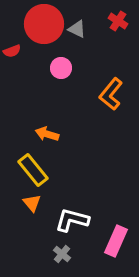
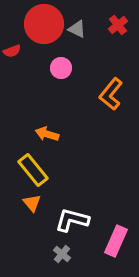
red cross: moved 4 px down; rotated 18 degrees clockwise
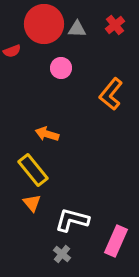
red cross: moved 3 px left
gray triangle: rotated 24 degrees counterclockwise
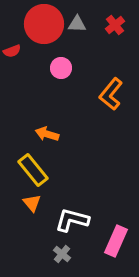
gray triangle: moved 5 px up
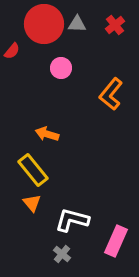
red semicircle: rotated 30 degrees counterclockwise
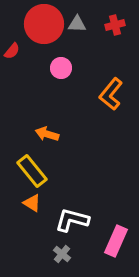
red cross: rotated 24 degrees clockwise
yellow rectangle: moved 1 px left, 1 px down
orange triangle: rotated 18 degrees counterclockwise
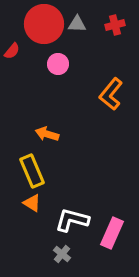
pink circle: moved 3 px left, 4 px up
yellow rectangle: rotated 16 degrees clockwise
pink rectangle: moved 4 px left, 8 px up
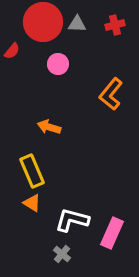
red circle: moved 1 px left, 2 px up
orange arrow: moved 2 px right, 7 px up
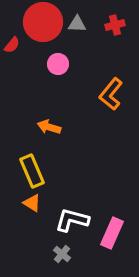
red semicircle: moved 6 px up
